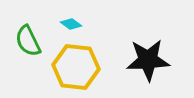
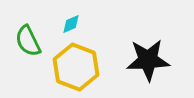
cyan diamond: rotated 60 degrees counterclockwise
yellow hexagon: rotated 15 degrees clockwise
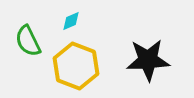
cyan diamond: moved 3 px up
yellow hexagon: moved 1 px up
